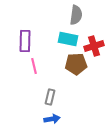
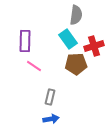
cyan rectangle: rotated 42 degrees clockwise
pink line: rotated 42 degrees counterclockwise
blue arrow: moved 1 px left
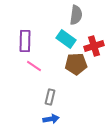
cyan rectangle: moved 2 px left; rotated 18 degrees counterclockwise
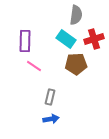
red cross: moved 7 px up
